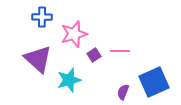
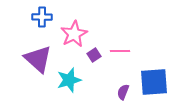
pink star: rotated 12 degrees counterclockwise
blue square: rotated 20 degrees clockwise
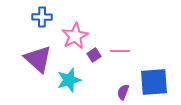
pink star: moved 1 px right, 2 px down
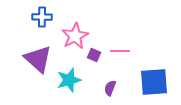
purple square: rotated 32 degrees counterclockwise
purple semicircle: moved 13 px left, 4 px up
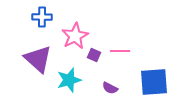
purple semicircle: rotated 84 degrees counterclockwise
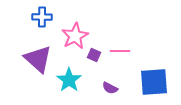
cyan star: rotated 20 degrees counterclockwise
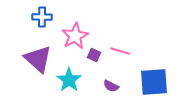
pink line: rotated 18 degrees clockwise
purple semicircle: moved 1 px right, 2 px up
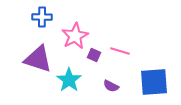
purple triangle: rotated 24 degrees counterclockwise
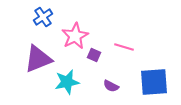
blue cross: moved 1 px right; rotated 36 degrees counterclockwise
pink line: moved 4 px right, 4 px up
purple triangle: rotated 40 degrees counterclockwise
cyan star: moved 2 px left, 2 px down; rotated 25 degrees clockwise
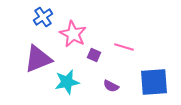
pink star: moved 2 px left, 2 px up; rotated 16 degrees counterclockwise
